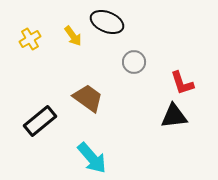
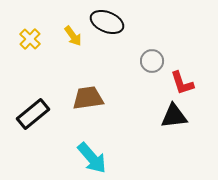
yellow cross: rotated 15 degrees counterclockwise
gray circle: moved 18 px right, 1 px up
brown trapezoid: rotated 44 degrees counterclockwise
black rectangle: moved 7 px left, 7 px up
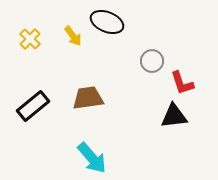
black rectangle: moved 8 px up
